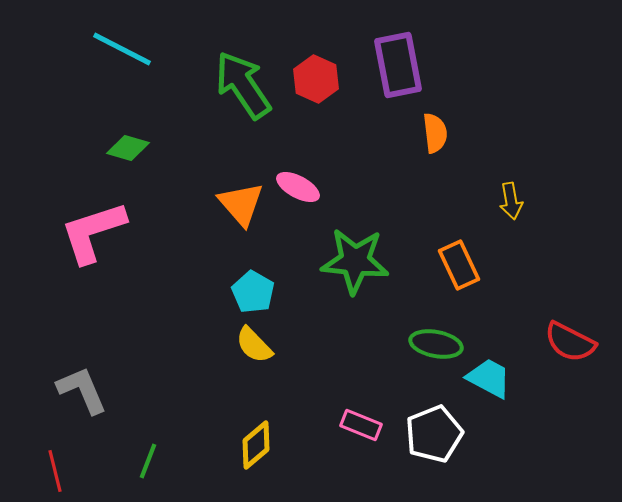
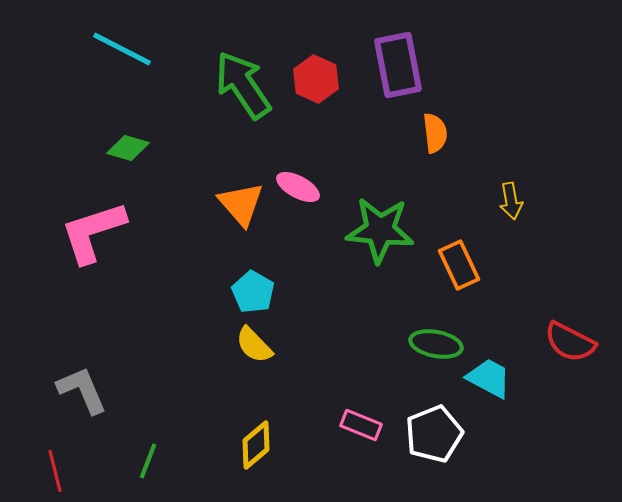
green star: moved 25 px right, 31 px up
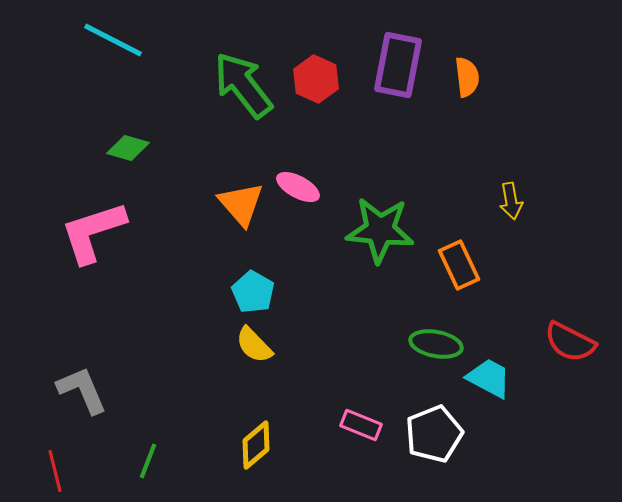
cyan line: moved 9 px left, 9 px up
purple rectangle: rotated 22 degrees clockwise
green arrow: rotated 4 degrees counterclockwise
orange semicircle: moved 32 px right, 56 px up
